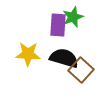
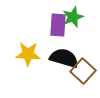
brown square: moved 2 px right, 1 px down
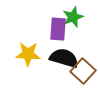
purple rectangle: moved 4 px down
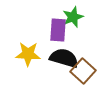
purple rectangle: moved 1 px down
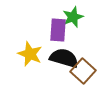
yellow star: moved 2 px right; rotated 20 degrees clockwise
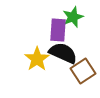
yellow star: moved 7 px right, 5 px down; rotated 15 degrees clockwise
black semicircle: moved 1 px left, 5 px up; rotated 8 degrees clockwise
brown square: rotated 15 degrees clockwise
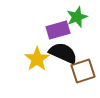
green star: moved 4 px right
purple rectangle: rotated 70 degrees clockwise
brown square: rotated 15 degrees clockwise
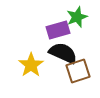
yellow star: moved 6 px left, 6 px down
brown square: moved 5 px left
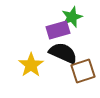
green star: moved 5 px left
brown square: moved 5 px right
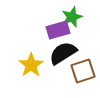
black semicircle: rotated 56 degrees counterclockwise
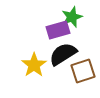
black semicircle: moved 1 px down
yellow star: moved 3 px right
